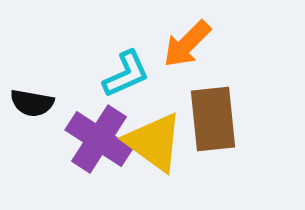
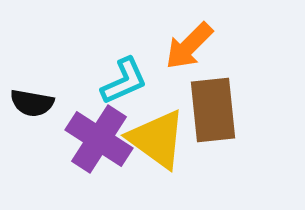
orange arrow: moved 2 px right, 2 px down
cyan L-shape: moved 2 px left, 7 px down
brown rectangle: moved 9 px up
yellow triangle: moved 3 px right, 3 px up
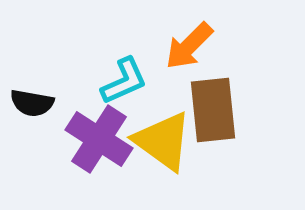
yellow triangle: moved 6 px right, 2 px down
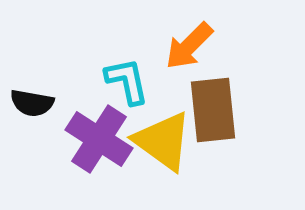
cyan L-shape: moved 3 px right; rotated 78 degrees counterclockwise
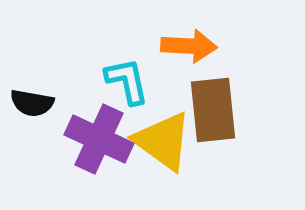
orange arrow: rotated 132 degrees counterclockwise
purple cross: rotated 8 degrees counterclockwise
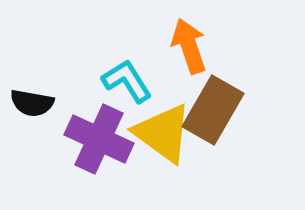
orange arrow: rotated 112 degrees counterclockwise
cyan L-shape: rotated 20 degrees counterclockwise
brown rectangle: rotated 36 degrees clockwise
yellow triangle: moved 8 px up
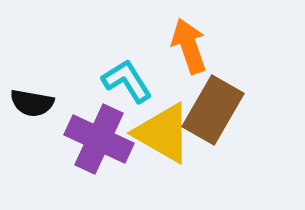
yellow triangle: rotated 6 degrees counterclockwise
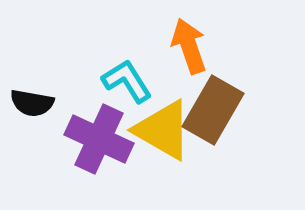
yellow triangle: moved 3 px up
